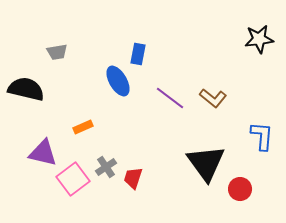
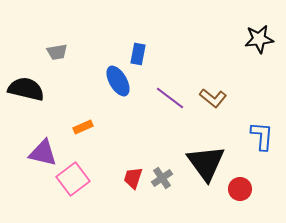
gray cross: moved 56 px right, 11 px down
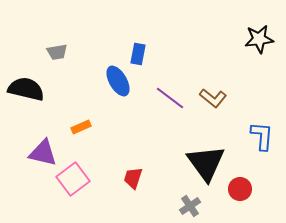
orange rectangle: moved 2 px left
gray cross: moved 28 px right, 28 px down
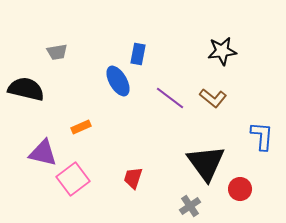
black star: moved 37 px left, 12 px down
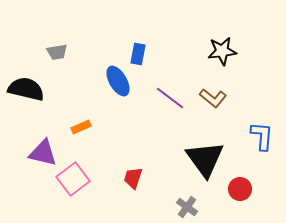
black triangle: moved 1 px left, 4 px up
gray cross: moved 3 px left, 1 px down; rotated 20 degrees counterclockwise
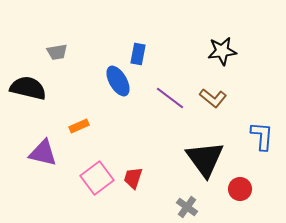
black semicircle: moved 2 px right, 1 px up
orange rectangle: moved 2 px left, 1 px up
pink square: moved 24 px right, 1 px up
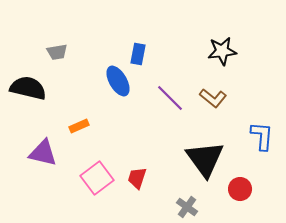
purple line: rotated 8 degrees clockwise
red trapezoid: moved 4 px right
